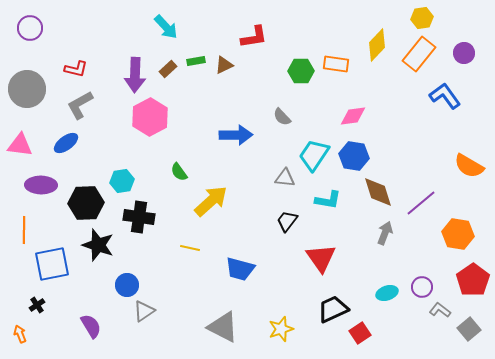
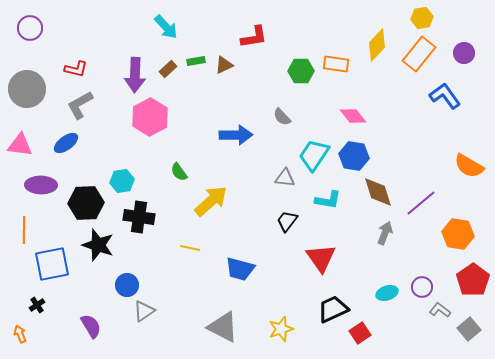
pink diamond at (353, 116): rotated 60 degrees clockwise
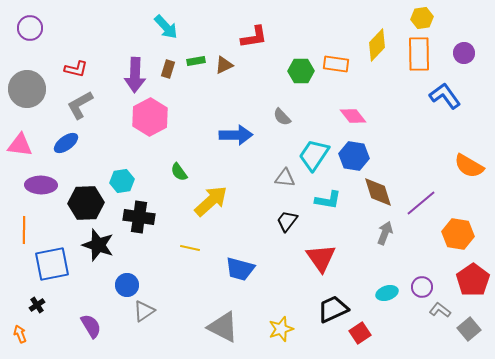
orange rectangle at (419, 54): rotated 40 degrees counterclockwise
brown rectangle at (168, 69): rotated 30 degrees counterclockwise
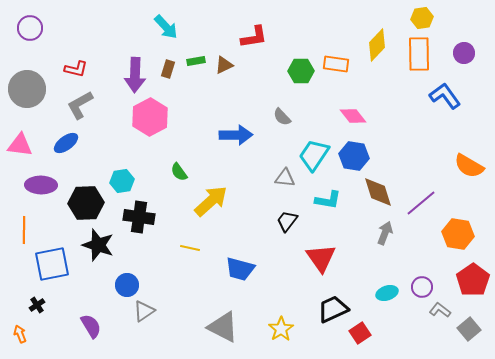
yellow star at (281, 329): rotated 15 degrees counterclockwise
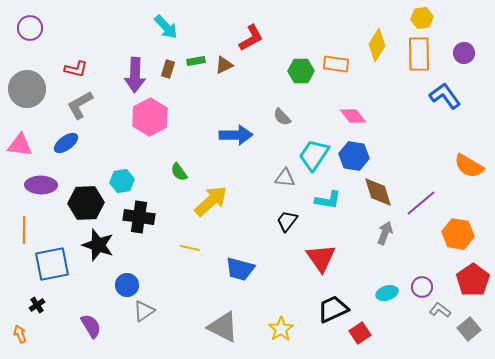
red L-shape at (254, 37): moved 3 px left, 1 px down; rotated 20 degrees counterclockwise
yellow diamond at (377, 45): rotated 12 degrees counterclockwise
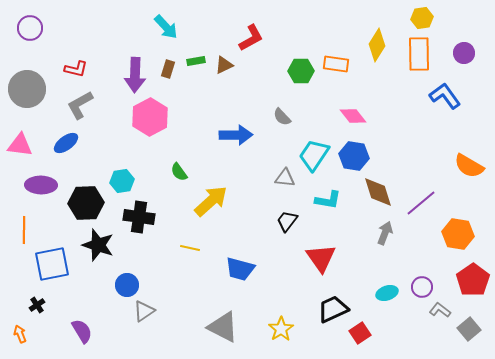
purple semicircle at (91, 326): moved 9 px left, 5 px down
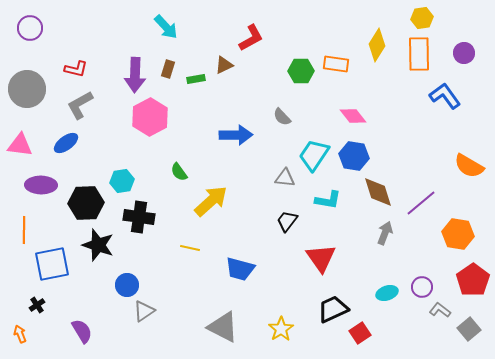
green rectangle at (196, 61): moved 18 px down
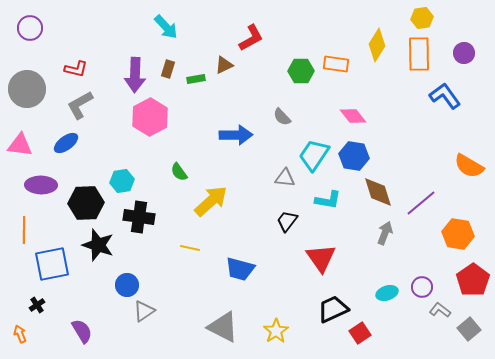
yellow star at (281, 329): moved 5 px left, 2 px down
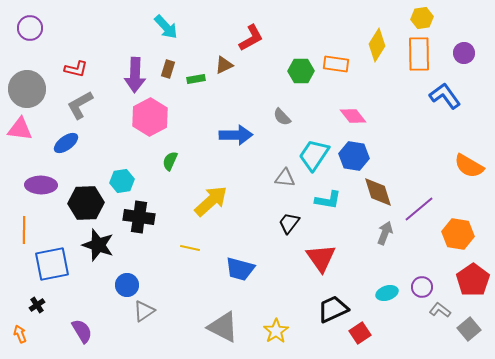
pink triangle at (20, 145): moved 16 px up
green semicircle at (179, 172): moved 9 px left, 11 px up; rotated 60 degrees clockwise
purple line at (421, 203): moved 2 px left, 6 px down
black trapezoid at (287, 221): moved 2 px right, 2 px down
